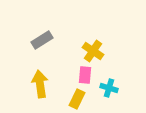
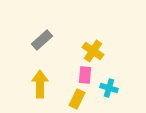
gray rectangle: rotated 10 degrees counterclockwise
yellow arrow: rotated 8 degrees clockwise
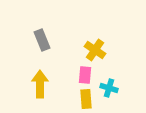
gray rectangle: rotated 70 degrees counterclockwise
yellow cross: moved 2 px right, 1 px up
yellow rectangle: moved 9 px right; rotated 30 degrees counterclockwise
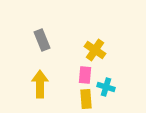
cyan cross: moved 3 px left, 1 px up
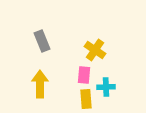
gray rectangle: moved 1 px down
pink rectangle: moved 1 px left
cyan cross: rotated 18 degrees counterclockwise
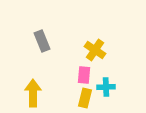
yellow arrow: moved 7 px left, 9 px down
yellow rectangle: moved 1 px left, 1 px up; rotated 18 degrees clockwise
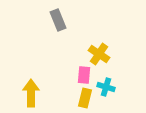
gray rectangle: moved 16 px right, 21 px up
yellow cross: moved 4 px right, 4 px down
cyan cross: rotated 18 degrees clockwise
yellow arrow: moved 2 px left
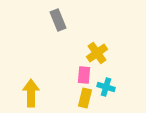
yellow cross: moved 2 px left, 1 px up; rotated 20 degrees clockwise
